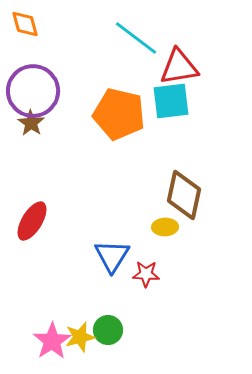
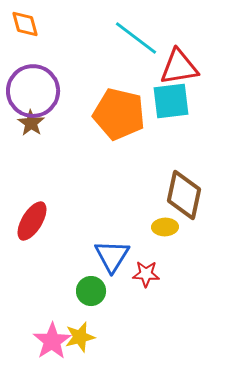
green circle: moved 17 px left, 39 px up
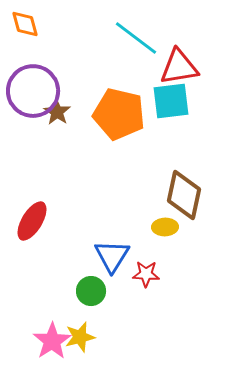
brown star: moved 26 px right, 11 px up
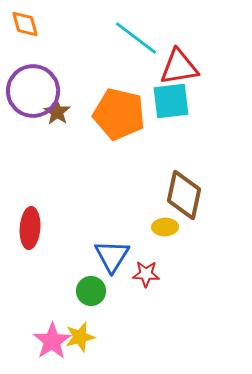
red ellipse: moved 2 px left, 7 px down; rotated 27 degrees counterclockwise
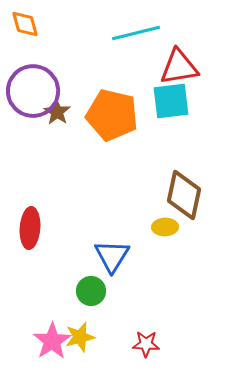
cyan line: moved 5 px up; rotated 51 degrees counterclockwise
orange pentagon: moved 7 px left, 1 px down
red star: moved 70 px down
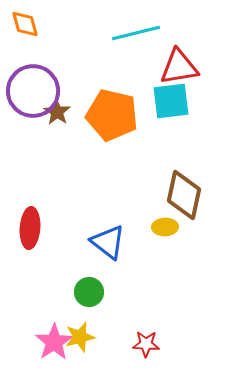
blue triangle: moved 4 px left, 14 px up; rotated 24 degrees counterclockwise
green circle: moved 2 px left, 1 px down
pink star: moved 2 px right, 1 px down
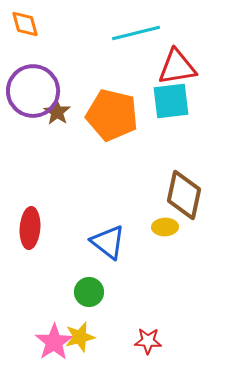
red triangle: moved 2 px left
red star: moved 2 px right, 3 px up
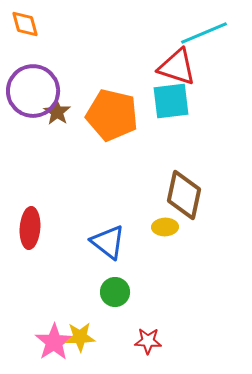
cyan line: moved 68 px right; rotated 9 degrees counterclockwise
red triangle: rotated 27 degrees clockwise
green circle: moved 26 px right
yellow star: rotated 12 degrees clockwise
